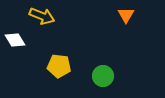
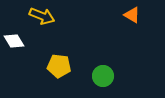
orange triangle: moved 6 px right; rotated 30 degrees counterclockwise
white diamond: moved 1 px left, 1 px down
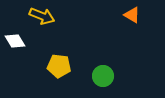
white diamond: moved 1 px right
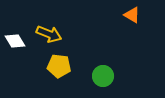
yellow arrow: moved 7 px right, 18 px down
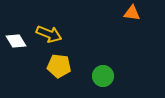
orange triangle: moved 2 px up; rotated 24 degrees counterclockwise
white diamond: moved 1 px right
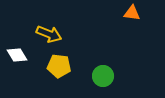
white diamond: moved 1 px right, 14 px down
